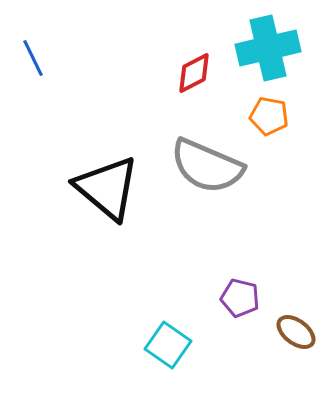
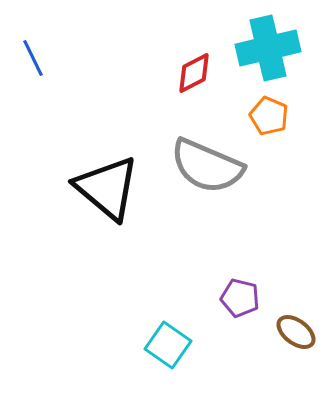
orange pentagon: rotated 12 degrees clockwise
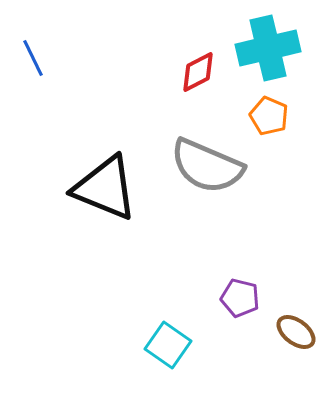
red diamond: moved 4 px right, 1 px up
black triangle: moved 2 px left; rotated 18 degrees counterclockwise
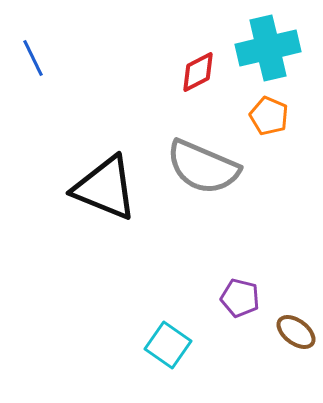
gray semicircle: moved 4 px left, 1 px down
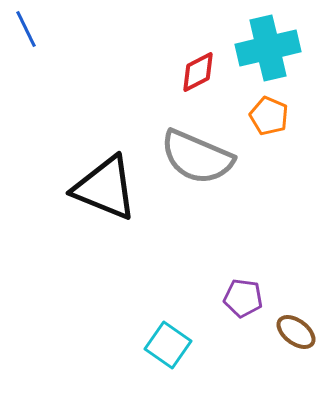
blue line: moved 7 px left, 29 px up
gray semicircle: moved 6 px left, 10 px up
purple pentagon: moved 3 px right; rotated 6 degrees counterclockwise
